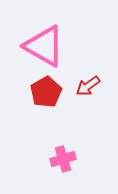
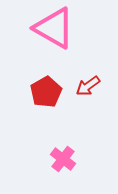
pink triangle: moved 10 px right, 18 px up
pink cross: rotated 35 degrees counterclockwise
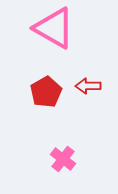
red arrow: rotated 35 degrees clockwise
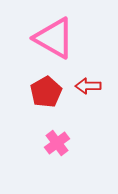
pink triangle: moved 10 px down
pink cross: moved 6 px left, 16 px up; rotated 15 degrees clockwise
